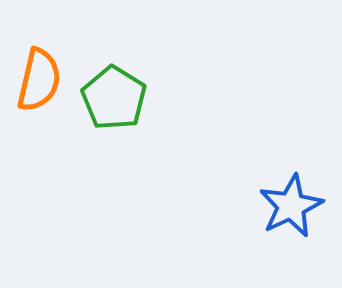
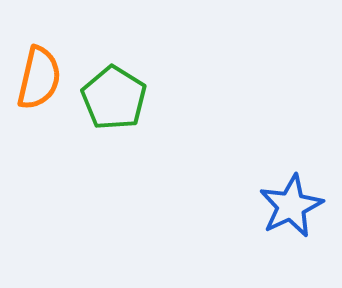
orange semicircle: moved 2 px up
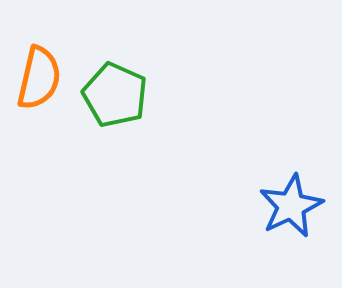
green pentagon: moved 1 px right, 3 px up; rotated 8 degrees counterclockwise
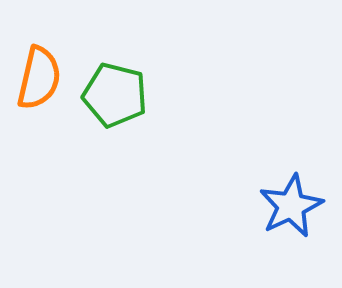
green pentagon: rotated 10 degrees counterclockwise
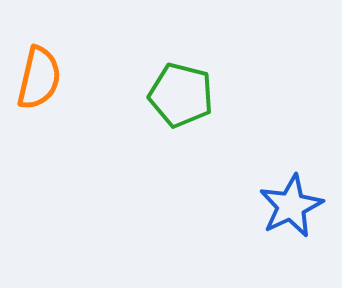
green pentagon: moved 66 px right
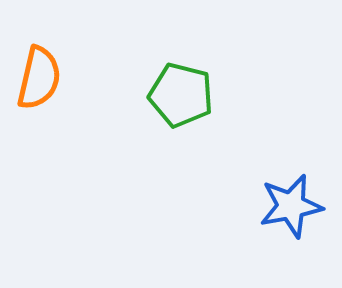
blue star: rotated 14 degrees clockwise
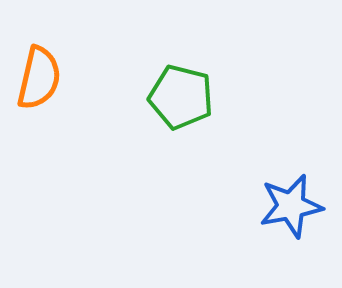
green pentagon: moved 2 px down
